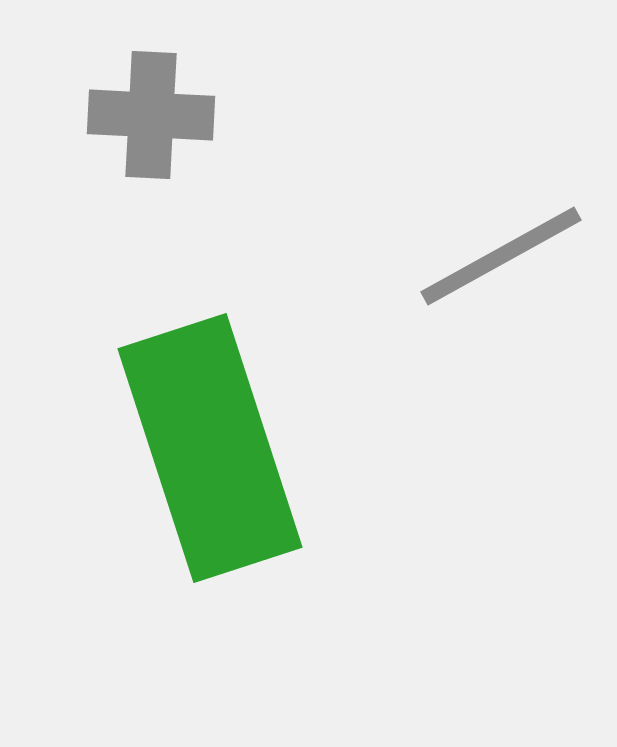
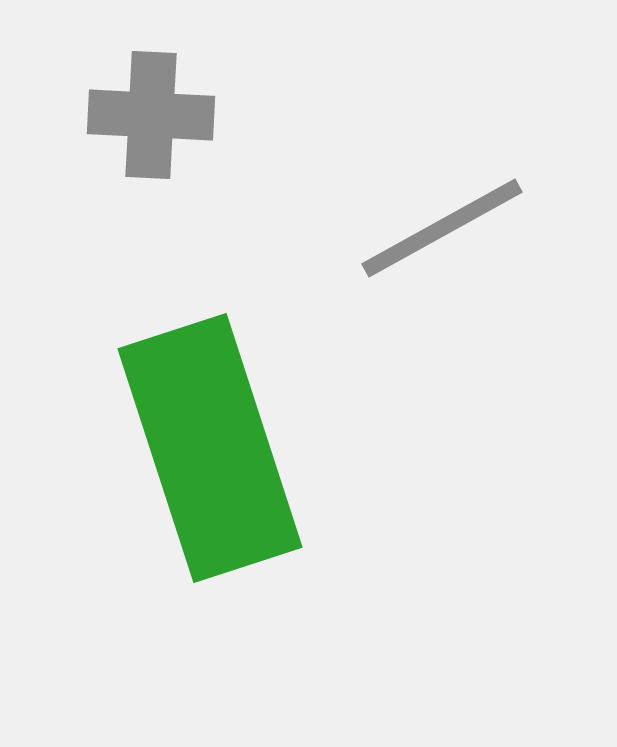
gray line: moved 59 px left, 28 px up
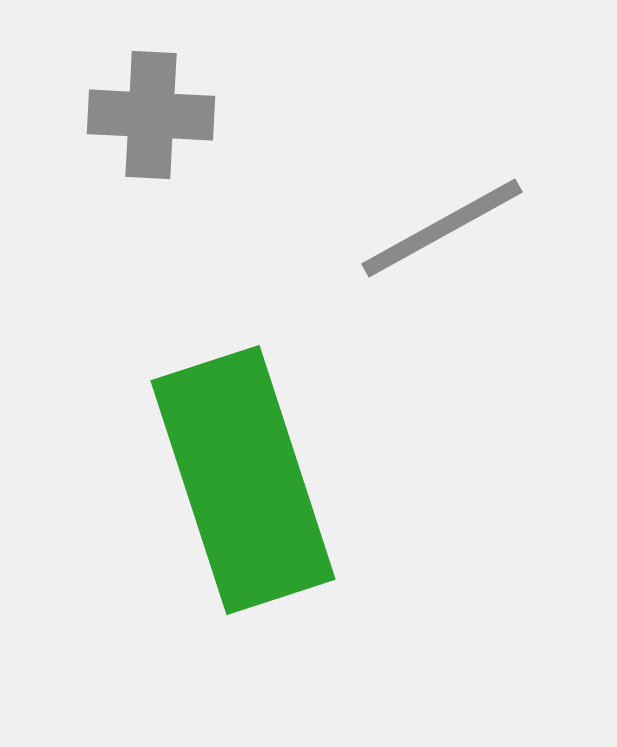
green rectangle: moved 33 px right, 32 px down
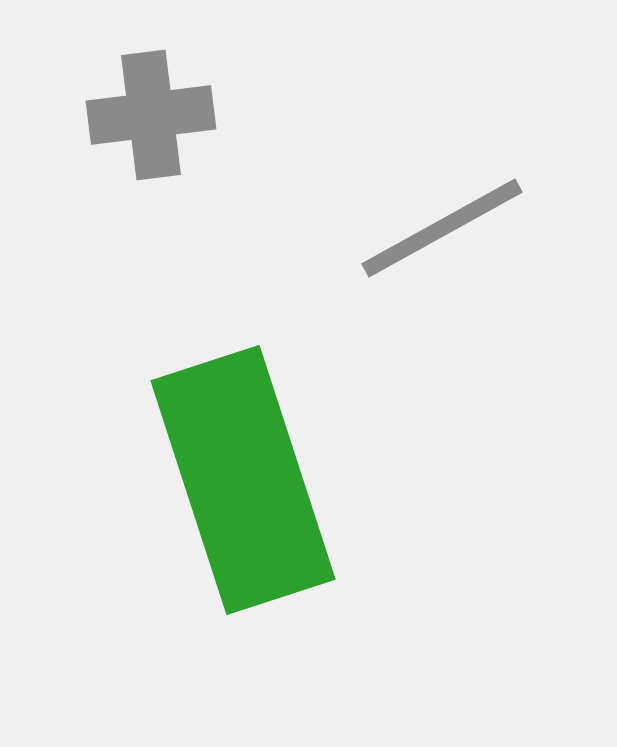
gray cross: rotated 10 degrees counterclockwise
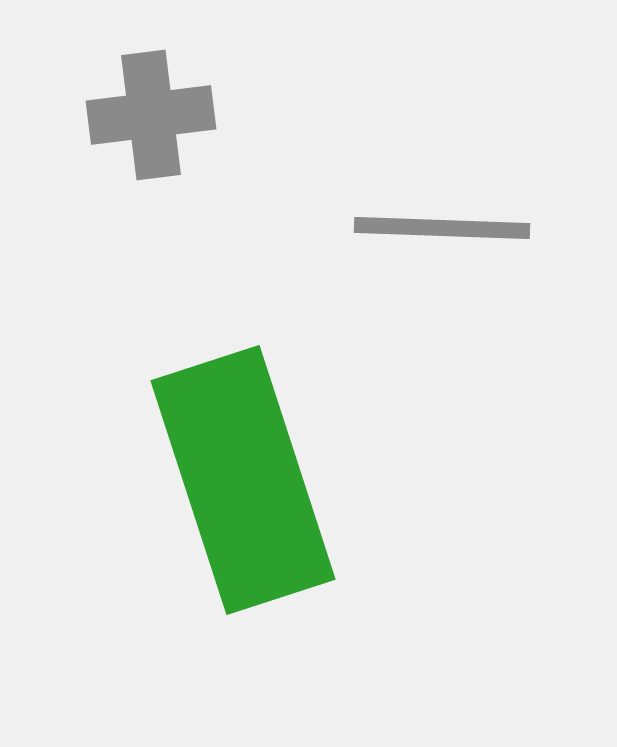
gray line: rotated 31 degrees clockwise
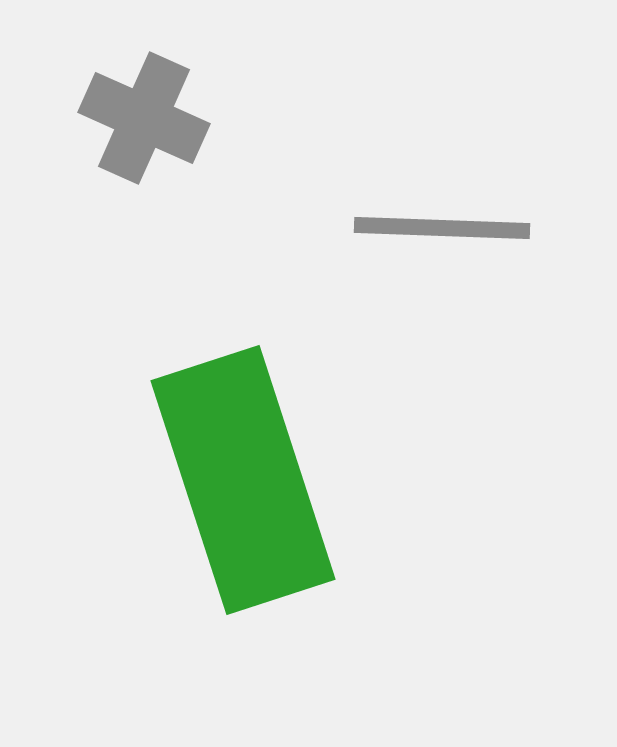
gray cross: moved 7 px left, 3 px down; rotated 31 degrees clockwise
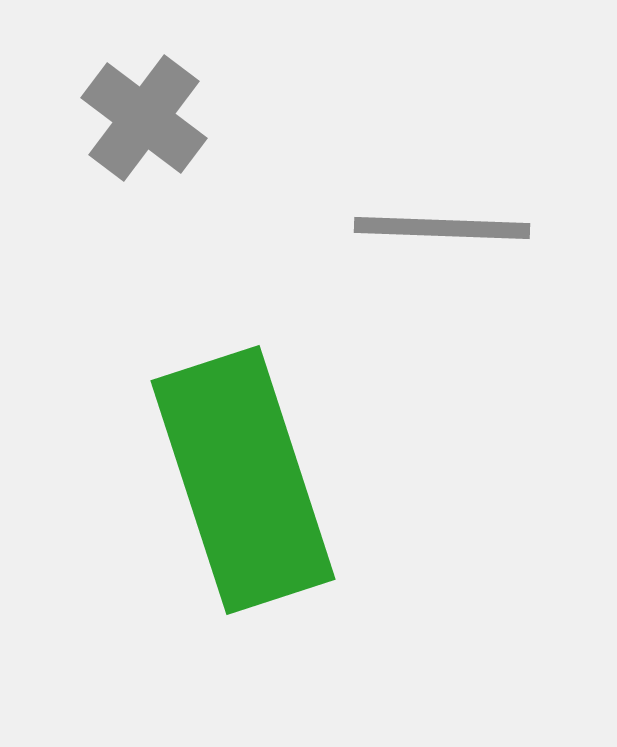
gray cross: rotated 13 degrees clockwise
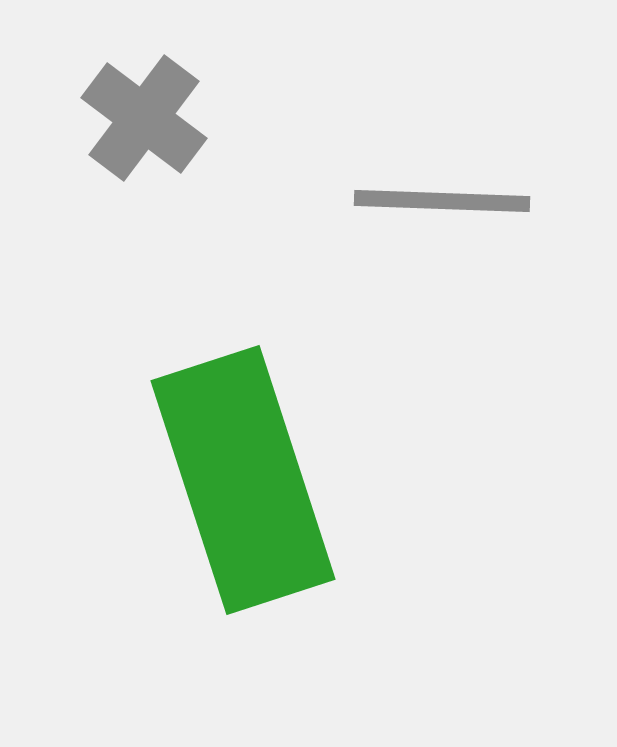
gray line: moved 27 px up
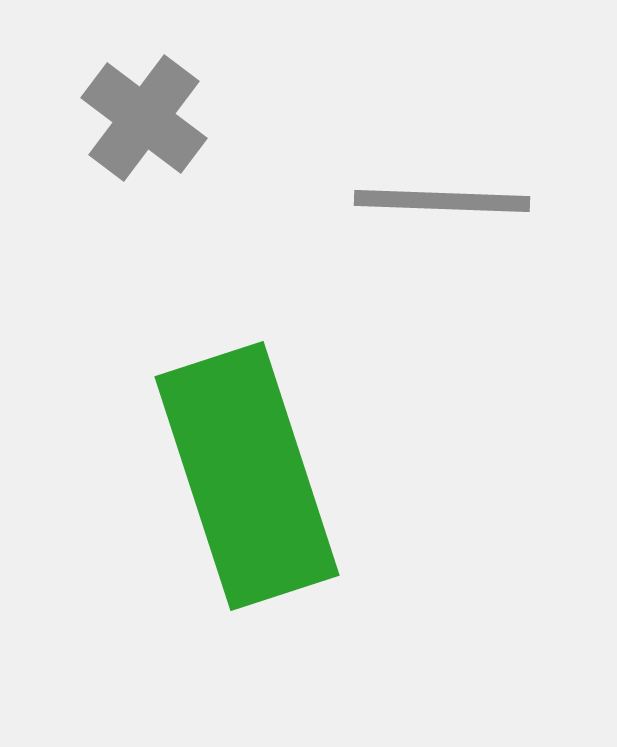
green rectangle: moved 4 px right, 4 px up
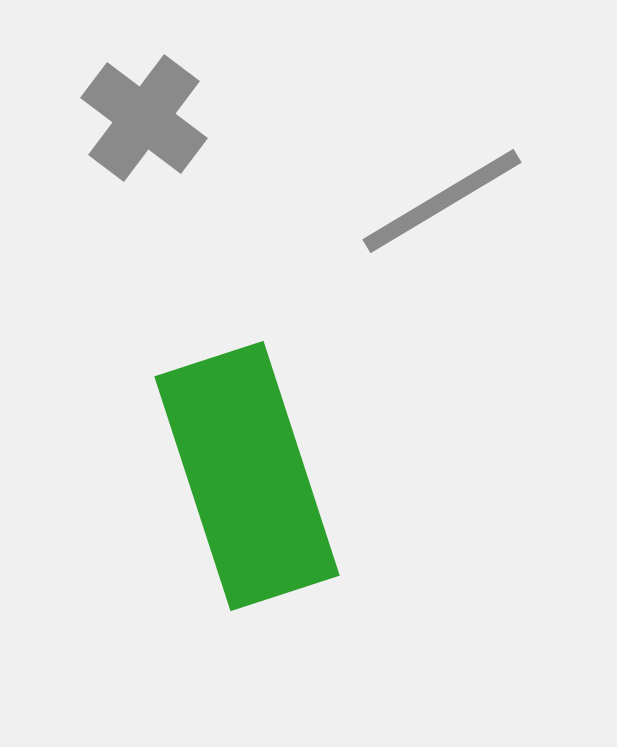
gray line: rotated 33 degrees counterclockwise
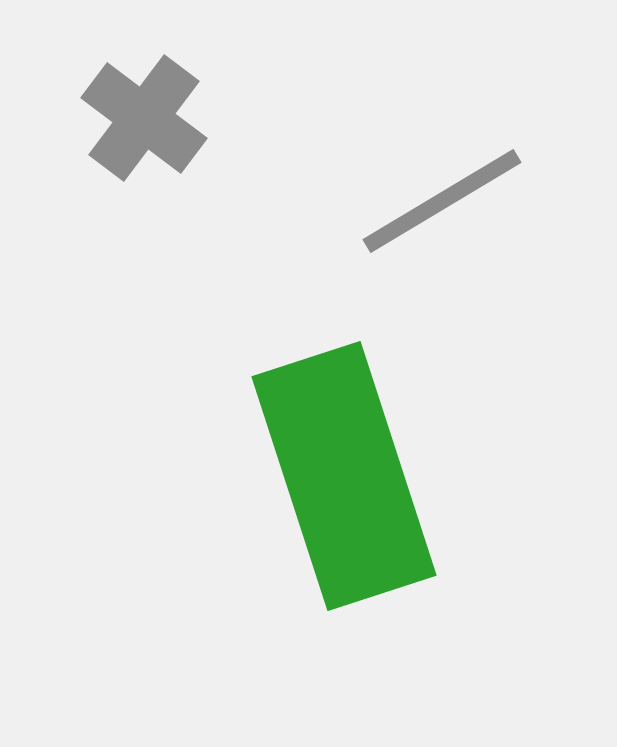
green rectangle: moved 97 px right
